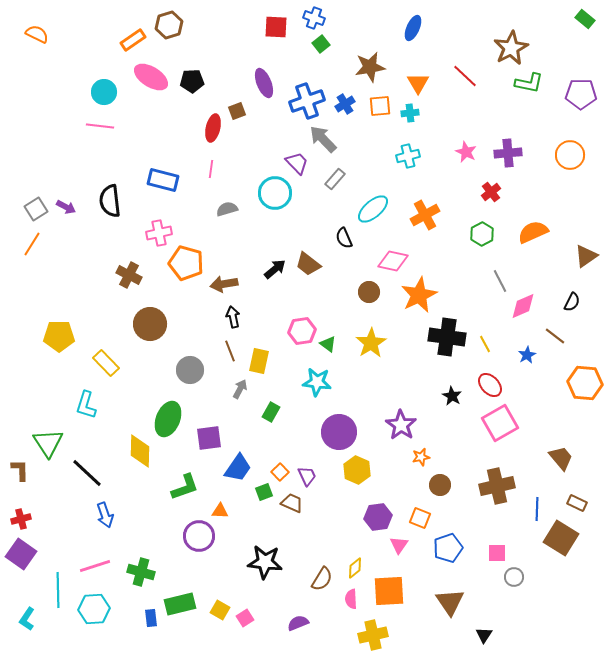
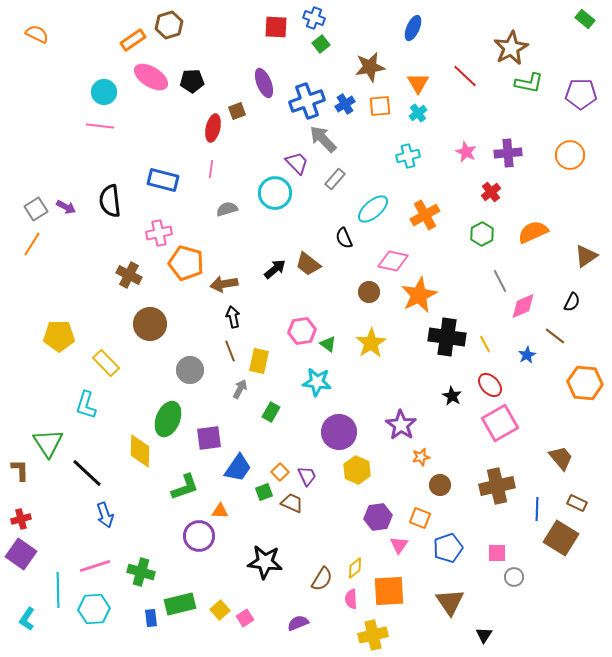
cyan cross at (410, 113): moved 8 px right; rotated 30 degrees counterclockwise
yellow square at (220, 610): rotated 18 degrees clockwise
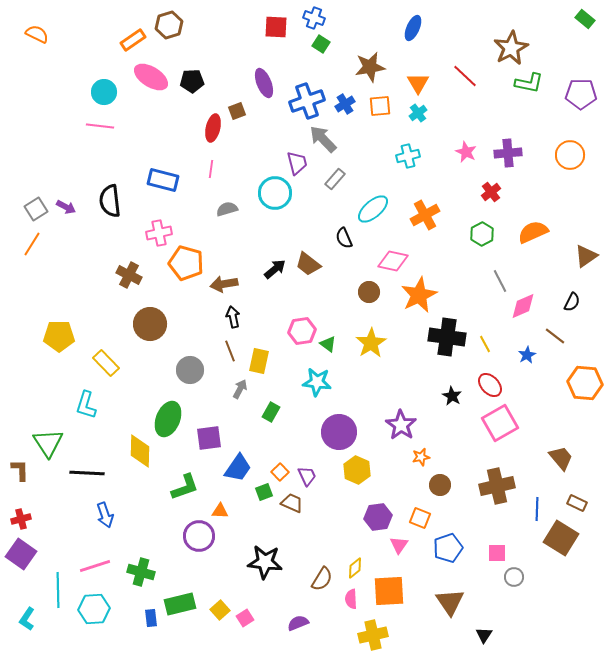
green square at (321, 44): rotated 18 degrees counterclockwise
purple trapezoid at (297, 163): rotated 30 degrees clockwise
black line at (87, 473): rotated 40 degrees counterclockwise
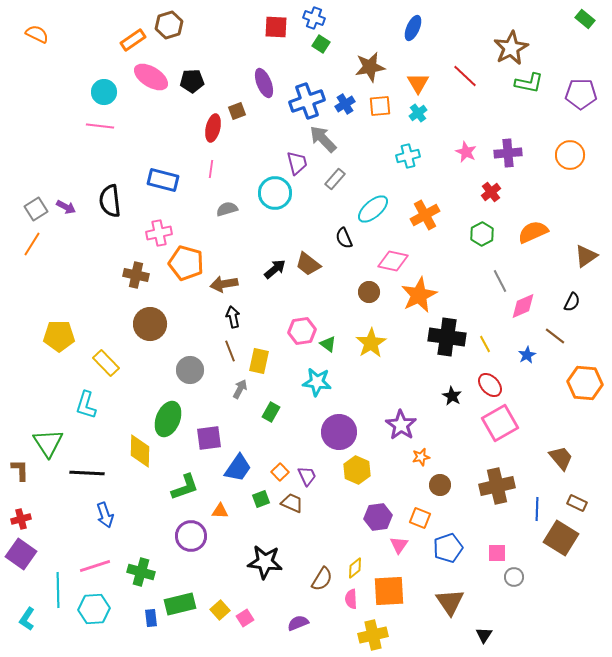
brown cross at (129, 275): moved 7 px right; rotated 15 degrees counterclockwise
green square at (264, 492): moved 3 px left, 7 px down
purple circle at (199, 536): moved 8 px left
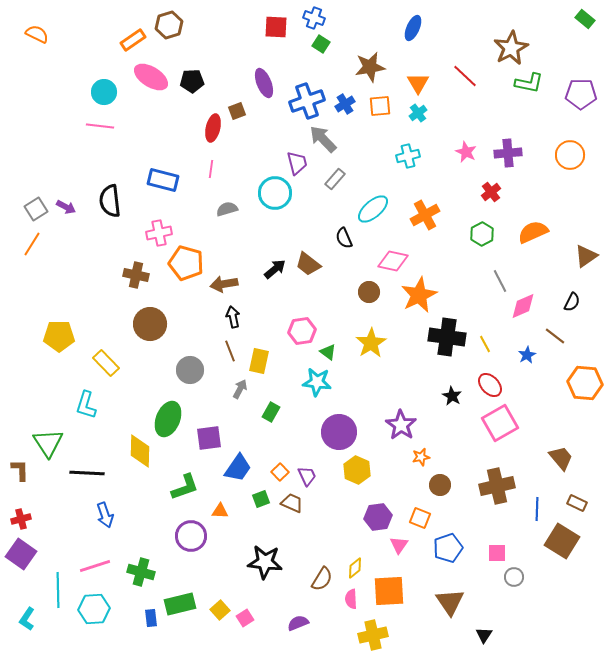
green triangle at (328, 344): moved 8 px down
brown square at (561, 538): moved 1 px right, 3 px down
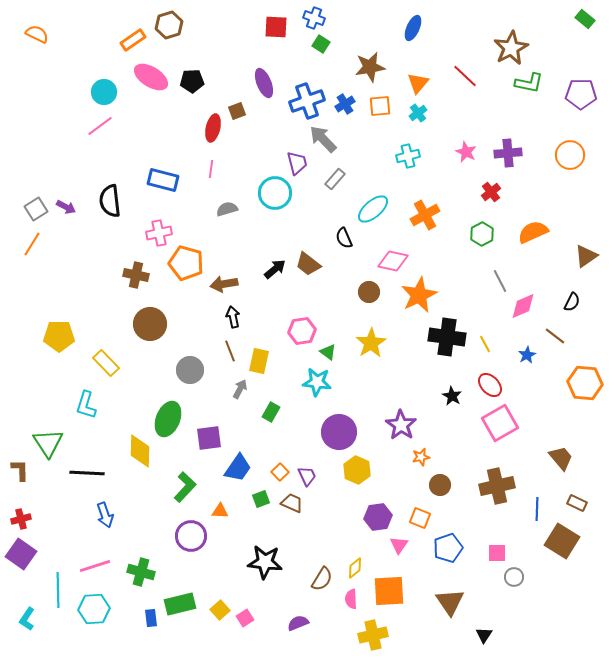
orange triangle at (418, 83): rotated 10 degrees clockwise
pink line at (100, 126): rotated 44 degrees counterclockwise
green L-shape at (185, 487): rotated 28 degrees counterclockwise
